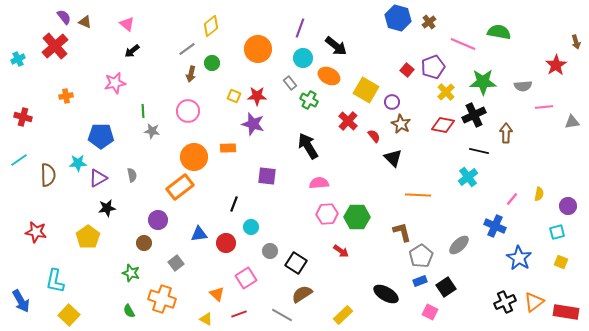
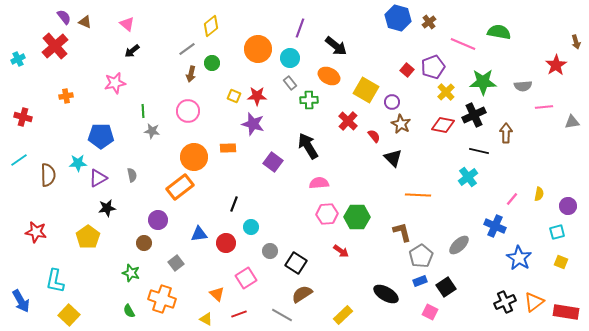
cyan circle at (303, 58): moved 13 px left
green cross at (309, 100): rotated 30 degrees counterclockwise
purple square at (267, 176): moved 6 px right, 14 px up; rotated 30 degrees clockwise
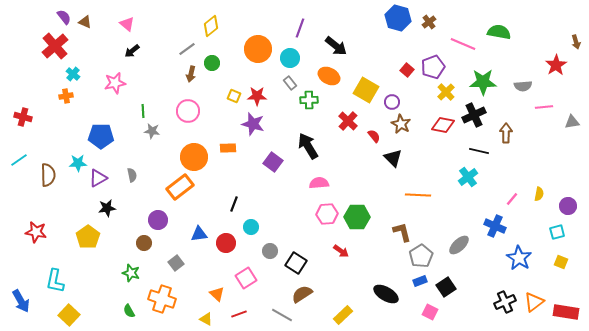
cyan cross at (18, 59): moved 55 px right, 15 px down; rotated 24 degrees counterclockwise
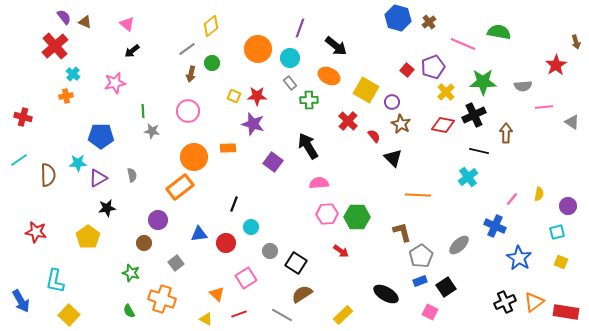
gray triangle at (572, 122): rotated 42 degrees clockwise
